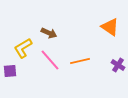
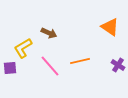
pink line: moved 6 px down
purple square: moved 3 px up
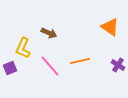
yellow L-shape: rotated 35 degrees counterclockwise
purple square: rotated 16 degrees counterclockwise
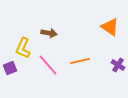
brown arrow: rotated 14 degrees counterclockwise
pink line: moved 2 px left, 1 px up
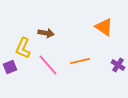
orange triangle: moved 6 px left
brown arrow: moved 3 px left
purple square: moved 1 px up
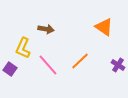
brown arrow: moved 4 px up
orange line: rotated 30 degrees counterclockwise
purple square: moved 2 px down; rotated 32 degrees counterclockwise
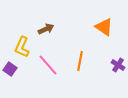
brown arrow: rotated 35 degrees counterclockwise
yellow L-shape: moved 1 px left, 1 px up
orange line: rotated 36 degrees counterclockwise
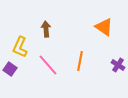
brown arrow: rotated 70 degrees counterclockwise
yellow L-shape: moved 2 px left
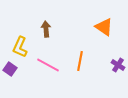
pink line: rotated 20 degrees counterclockwise
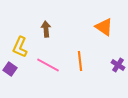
orange line: rotated 18 degrees counterclockwise
